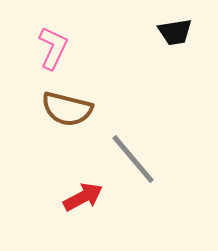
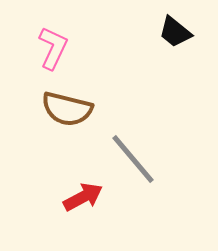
black trapezoid: rotated 48 degrees clockwise
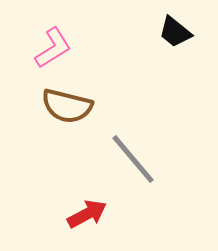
pink L-shape: rotated 33 degrees clockwise
brown semicircle: moved 3 px up
red arrow: moved 4 px right, 17 px down
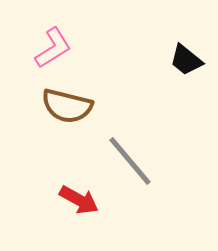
black trapezoid: moved 11 px right, 28 px down
gray line: moved 3 px left, 2 px down
red arrow: moved 8 px left, 14 px up; rotated 57 degrees clockwise
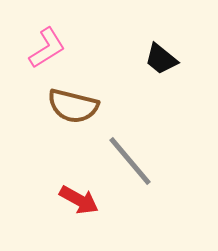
pink L-shape: moved 6 px left
black trapezoid: moved 25 px left, 1 px up
brown semicircle: moved 6 px right
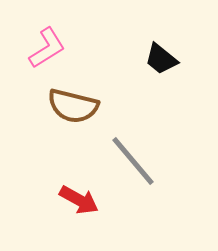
gray line: moved 3 px right
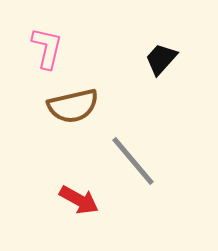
pink L-shape: rotated 45 degrees counterclockwise
black trapezoid: rotated 93 degrees clockwise
brown semicircle: rotated 27 degrees counterclockwise
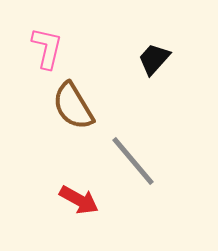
black trapezoid: moved 7 px left
brown semicircle: rotated 72 degrees clockwise
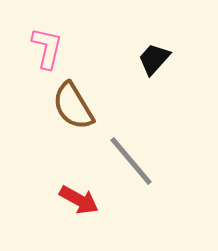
gray line: moved 2 px left
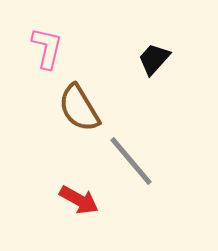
brown semicircle: moved 6 px right, 2 px down
